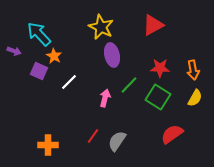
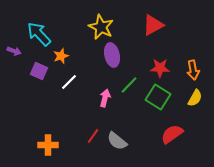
orange star: moved 7 px right; rotated 21 degrees clockwise
gray semicircle: rotated 85 degrees counterclockwise
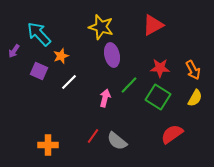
yellow star: rotated 10 degrees counterclockwise
purple arrow: rotated 104 degrees clockwise
orange arrow: rotated 18 degrees counterclockwise
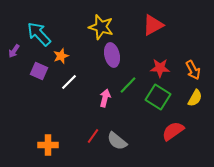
green line: moved 1 px left
red semicircle: moved 1 px right, 3 px up
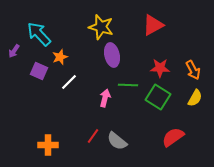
orange star: moved 1 px left, 1 px down
green line: rotated 48 degrees clockwise
red semicircle: moved 6 px down
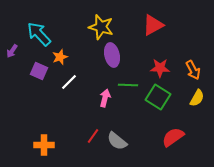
purple arrow: moved 2 px left
yellow semicircle: moved 2 px right
orange cross: moved 4 px left
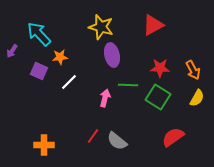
orange star: rotated 14 degrees clockwise
